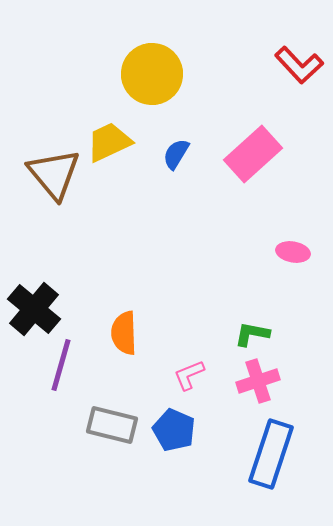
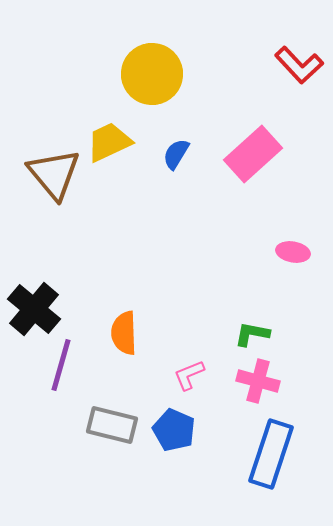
pink cross: rotated 33 degrees clockwise
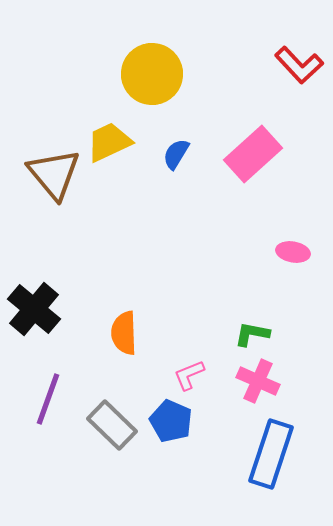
purple line: moved 13 px left, 34 px down; rotated 4 degrees clockwise
pink cross: rotated 9 degrees clockwise
gray rectangle: rotated 30 degrees clockwise
blue pentagon: moved 3 px left, 9 px up
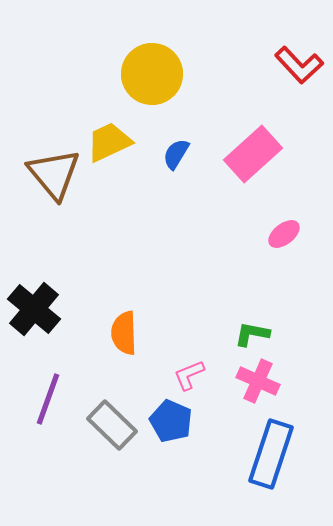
pink ellipse: moved 9 px left, 18 px up; rotated 48 degrees counterclockwise
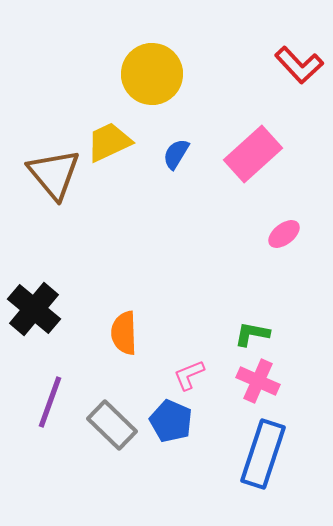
purple line: moved 2 px right, 3 px down
blue rectangle: moved 8 px left
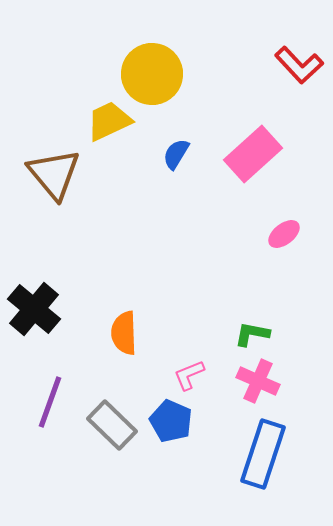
yellow trapezoid: moved 21 px up
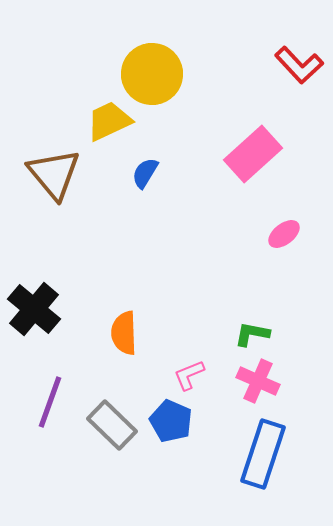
blue semicircle: moved 31 px left, 19 px down
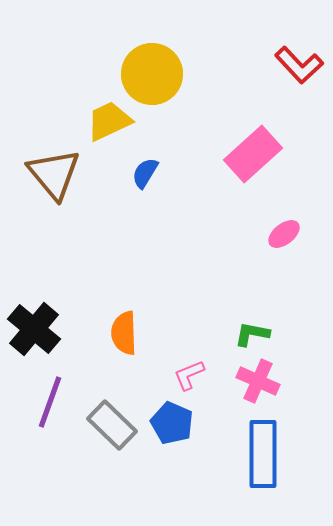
black cross: moved 20 px down
blue pentagon: moved 1 px right, 2 px down
blue rectangle: rotated 18 degrees counterclockwise
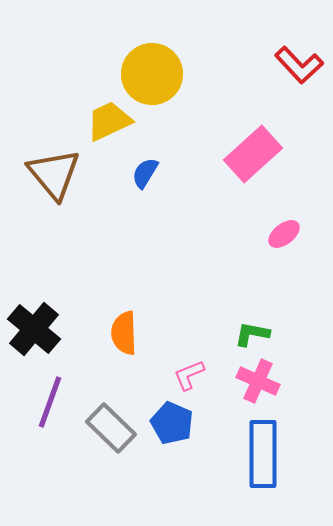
gray rectangle: moved 1 px left, 3 px down
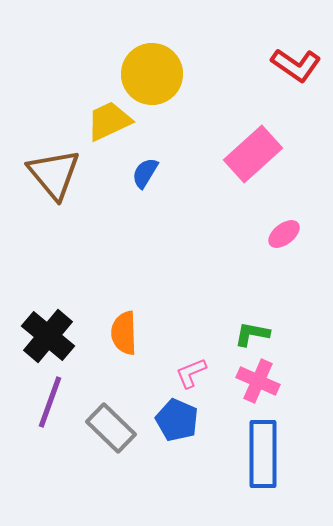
red L-shape: moved 3 px left; rotated 12 degrees counterclockwise
black cross: moved 14 px right, 7 px down
pink L-shape: moved 2 px right, 2 px up
blue pentagon: moved 5 px right, 3 px up
